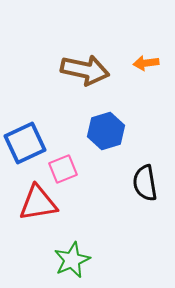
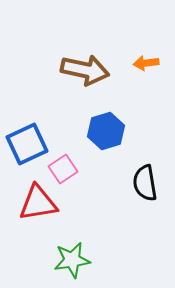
blue square: moved 2 px right, 1 px down
pink square: rotated 12 degrees counterclockwise
green star: rotated 15 degrees clockwise
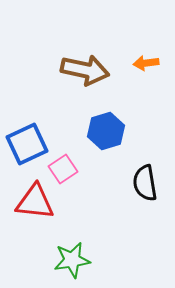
red triangle: moved 3 px left, 1 px up; rotated 15 degrees clockwise
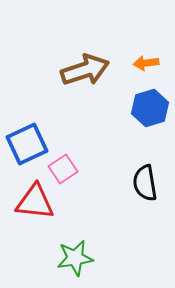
brown arrow: rotated 30 degrees counterclockwise
blue hexagon: moved 44 px right, 23 px up
green star: moved 3 px right, 2 px up
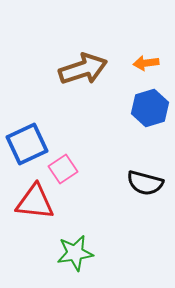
brown arrow: moved 2 px left, 1 px up
black semicircle: rotated 66 degrees counterclockwise
green star: moved 5 px up
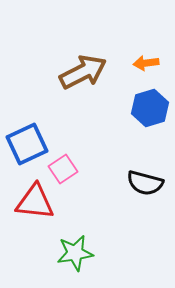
brown arrow: moved 3 px down; rotated 9 degrees counterclockwise
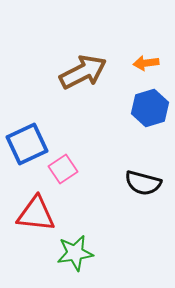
black semicircle: moved 2 px left
red triangle: moved 1 px right, 12 px down
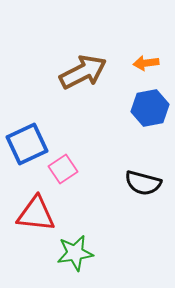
blue hexagon: rotated 6 degrees clockwise
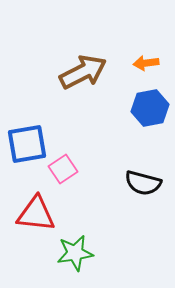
blue square: rotated 15 degrees clockwise
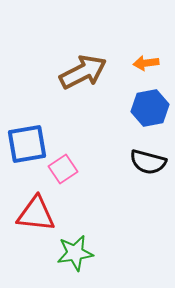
black semicircle: moved 5 px right, 21 px up
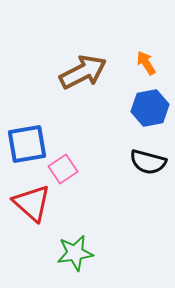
orange arrow: rotated 65 degrees clockwise
red triangle: moved 4 px left, 11 px up; rotated 36 degrees clockwise
